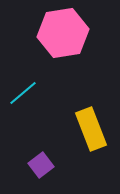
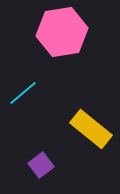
pink hexagon: moved 1 px left, 1 px up
yellow rectangle: rotated 30 degrees counterclockwise
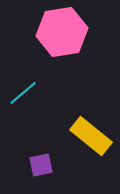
yellow rectangle: moved 7 px down
purple square: rotated 25 degrees clockwise
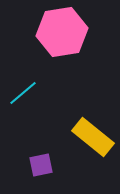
yellow rectangle: moved 2 px right, 1 px down
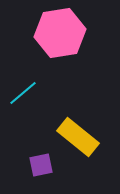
pink hexagon: moved 2 px left, 1 px down
yellow rectangle: moved 15 px left
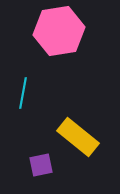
pink hexagon: moved 1 px left, 2 px up
cyan line: rotated 40 degrees counterclockwise
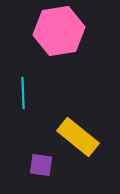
cyan line: rotated 12 degrees counterclockwise
purple square: rotated 20 degrees clockwise
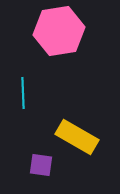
yellow rectangle: moved 1 px left; rotated 9 degrees counterclockwise
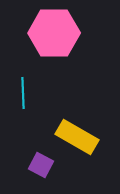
pink hexagon: moved 5 px left, 2 px down; rotated 9 degrees clockwise
purple square: rotated 20 degrees clockwise
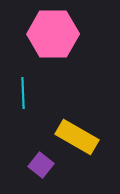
pink hexagon: moved 1 px left, 1 px down
purple square: rotated 10 degrees clockwise
